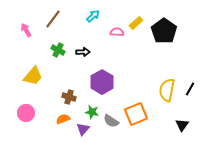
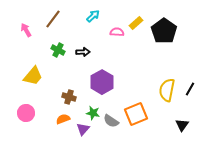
green star: moved 1 px right, 1 px down
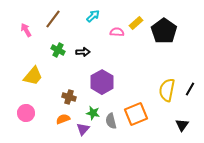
gray semicircle: rotated 42 degrees clockwise
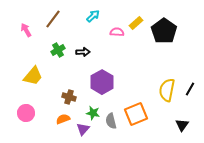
green cross: rotated 32 degrees clockwise
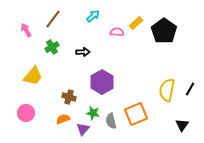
green cross: moved 6 px left, 3 px up
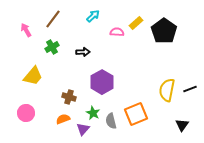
black line: rotated 40 degrees clockwise
green star: rotated 16 degrees clockwise
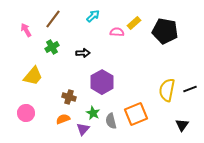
yellow rectangle: moved 2 px left
black pentagon: moved 1 px right; rotated 25 degrees counterclockwise
black arrow: moved 1 px down
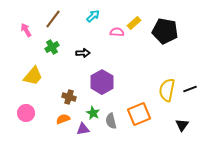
orange square: moved 3 px right
purple triangle: rotated 40 degrees clockwise
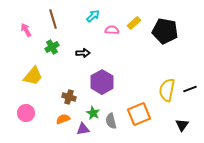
brown line: rotated 54 degrees counterclockwise
pink semicircle: moved 5 px left, 2 px up
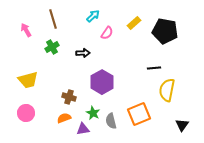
pink semicircle: moved 5 px left, 3 px down; rotated 120 degrees clockwise
yellow trapezoid: moved 5 px left, 4 px down; rotated 35 degrees clockwise
black line: moved 36 px left, 21 px up; rotated 16 degrees clockwise
orange semicircle: moved 1 px right, 1 px up
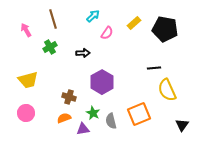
black pentagon: moved 2 px up
green cross: moved 2 px left
yellow semicircle: rotated 35 degrees counterclockwise
